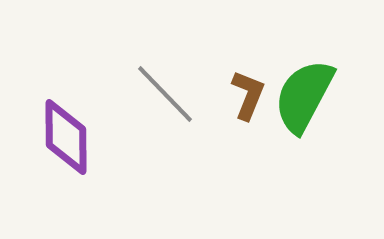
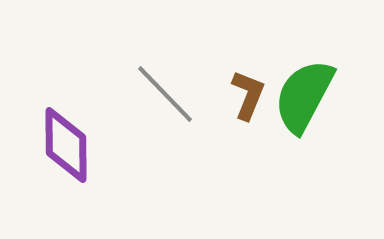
purple diamond: moved 8 px down
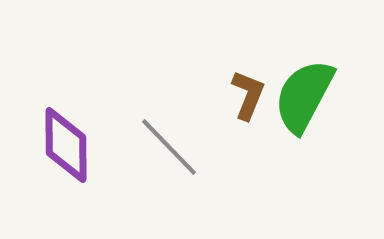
gray line: moved 4 px right, 53 px down
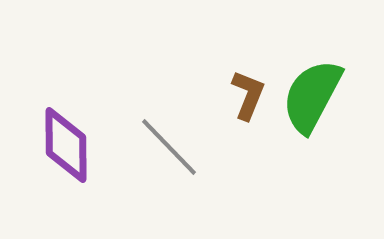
green semicircle: moved 8 px right
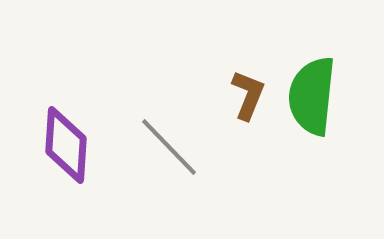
green semicircle: rotated 22 degrees counterclockwise
purple diamond: rotated 4 degrees clockwise
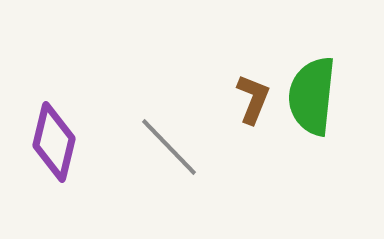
brown L-shape: moved 5 px right, 4 px down
purple diamond: moved 12 px left, 3 px up; rotated 10 degrees clockwise
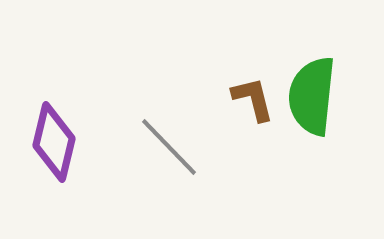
brown L-shape: rotated 36 degrees counterclockwise
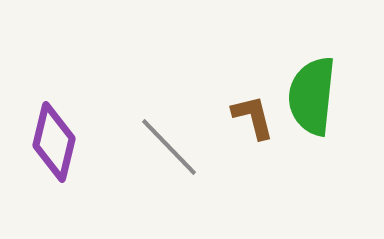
brown L-shape: moved 18 px down
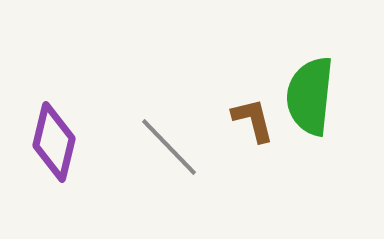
green semicircle: moved 2 px left
brown L-shape: moved 3 px down
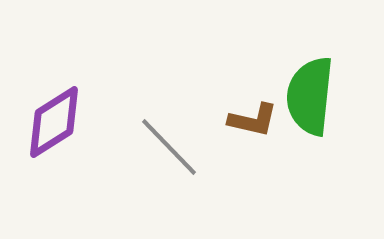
brown L-shape: rotated 117 degrees clockwise
purple diamond: moved 20 px up; rotated 44 degrees clockwise
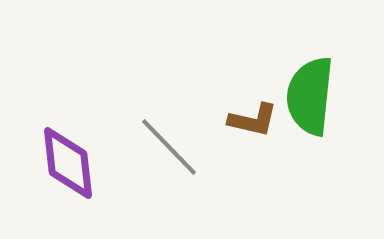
purple diamond: moved 14 px right, 41 px down; rotated 64 degrees counterclockwise
